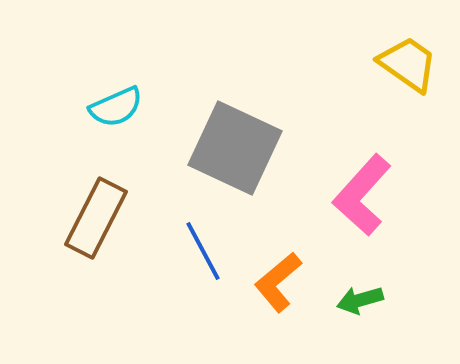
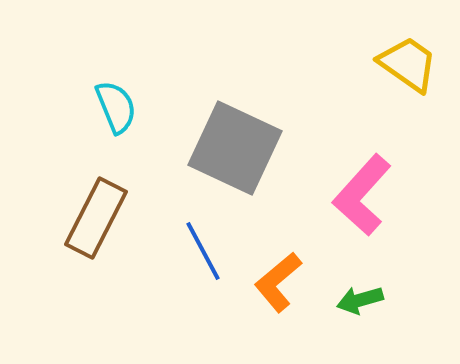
cyan semicircle: rotated 88 degrees counterclockwise
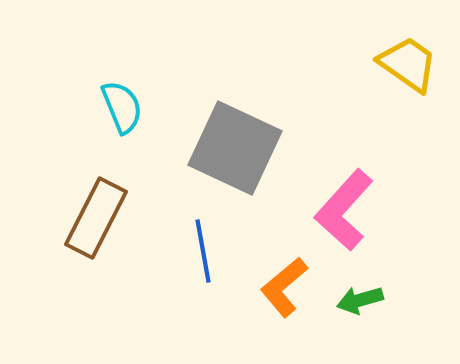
cyan semicircle: moved 6 px right
pink L-shape: moved 18 px left, 15 px down
blue line: rotated 18 degrees clockwise
orange L-shape: moved 6 px right, 5 px down
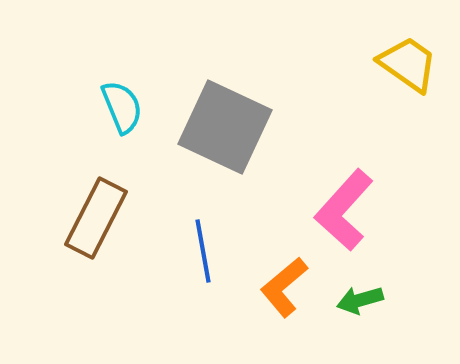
gray square: moved 10 px left, 21 px up
